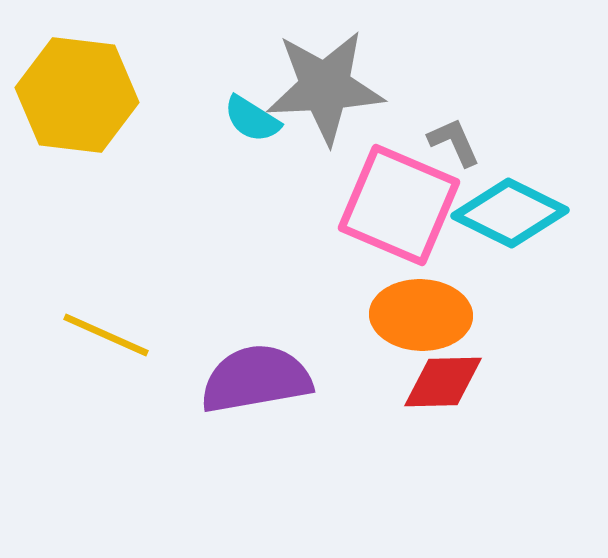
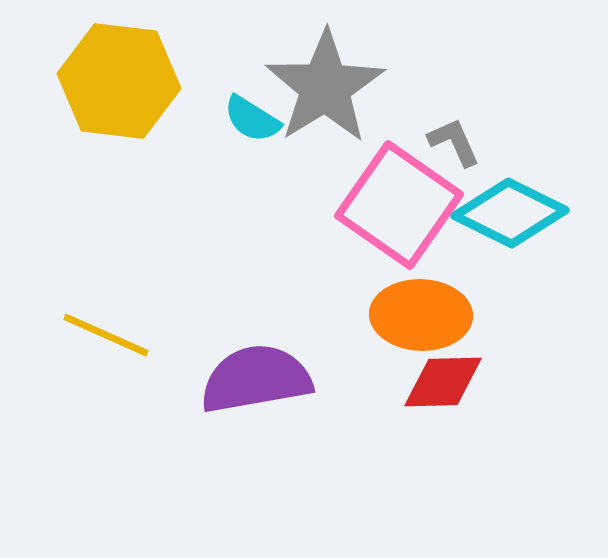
gray star: rotated 29 degrees counterclockwise
yellow hexagon: moved 42 px right, 14 px up
pink square: rotated 12 degrees clockwise
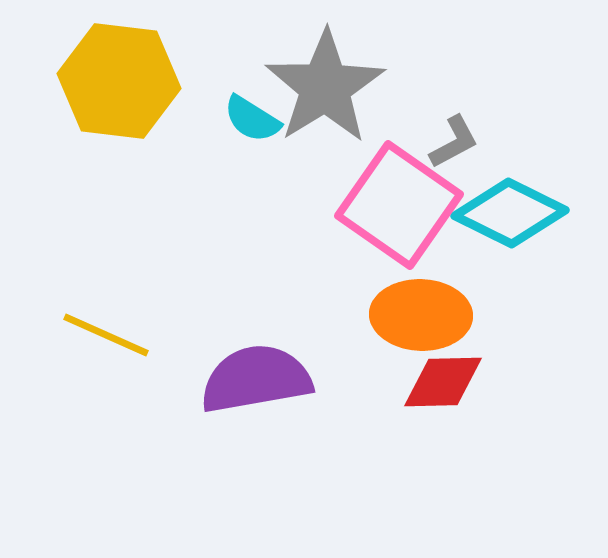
gray L-shape: rotated 86 degrees clockwise
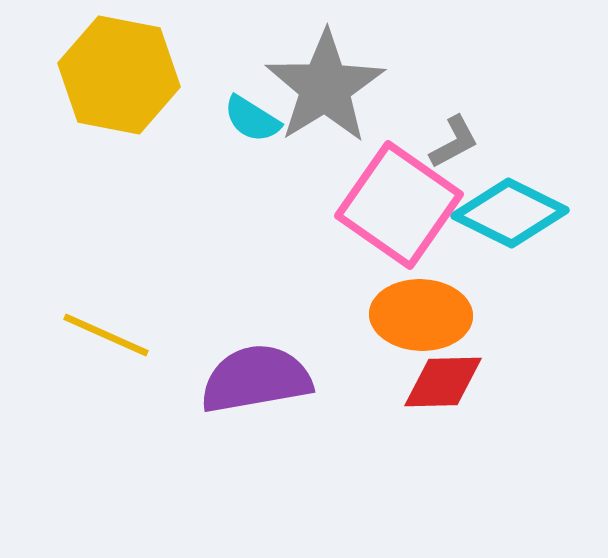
yellow hexagon: moved 6 px up; rotated 4 degrees clockwise
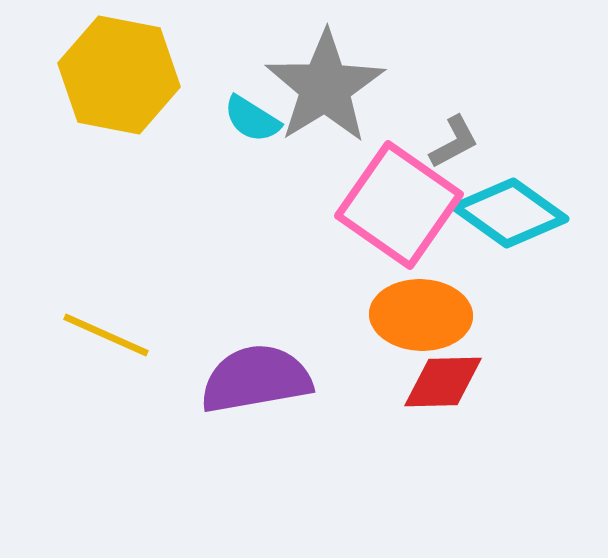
cyan diamond: rotated 9 degrees clockwise
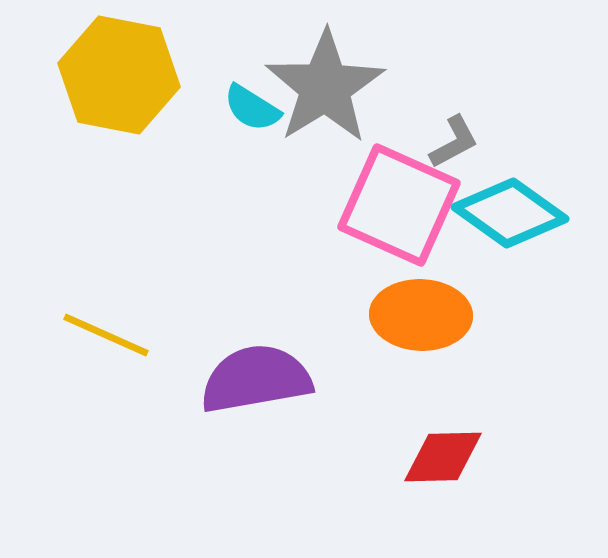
cyan semicircle: moved 11 px up
pink square: rotated 11 degrees counterclockwise
red diamond: moved 75 px down
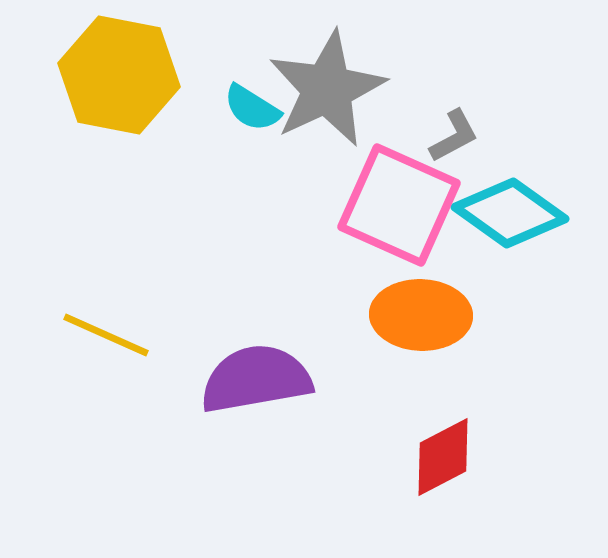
gray star: moved 2 px right, 2 px down; rotated 7 degrees clockwise
gray L-shape: moved 6 px up
red diamond: rotated 26 degrees counterclockwise
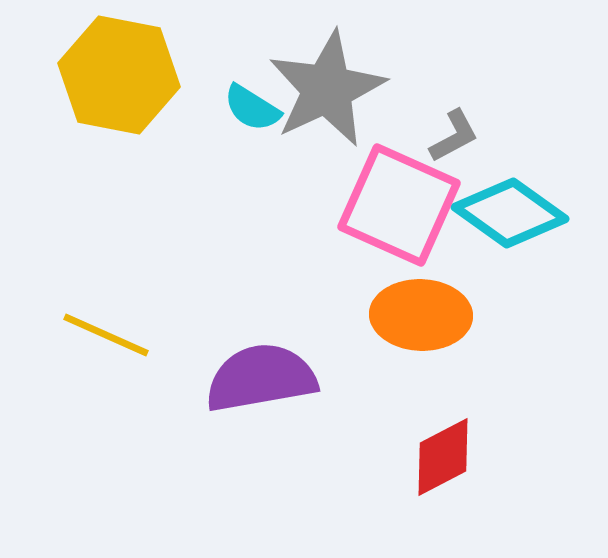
purple semicircle: moved 5 px right, 1 px up
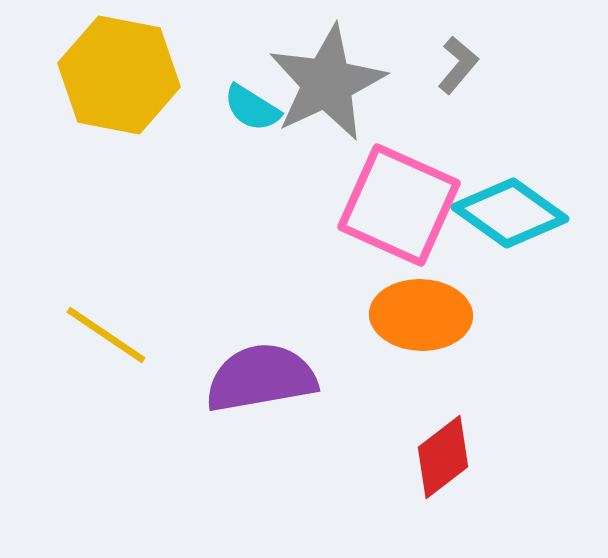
gray star: moved 6 px up
gray L-shape: moved 4 px right, 71 px up; rotated 22 degrees counterclockwise
yellow line: rotated 10 degrees clockwise
red diamond: rotated 10 degrees counterclockwise
